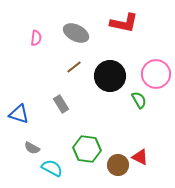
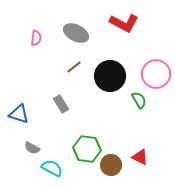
red L-shape: rotated 16 degrees clockwise
brown circle: moved 7 px left
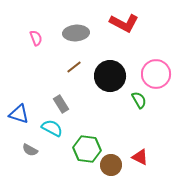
gray ellipse: rotated 30 degrees counterclockwise
pink semicircle: rotated 28 degrees counterclockwise
gray semicircle: moved 2 px left, 2 px down
cyan semicircle: moved 40 px up
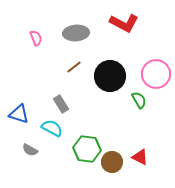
brown circle: moved 1 px right, 3 px up
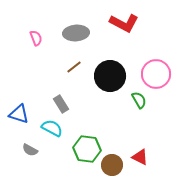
brown circle: moved 3 px down
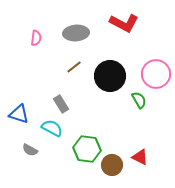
pink semicircle: rotated 28 degrees clockwise
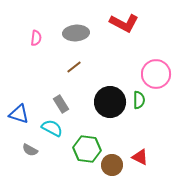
black circle: moved 26 px down
green semicircle: rotated 30 degrees clockwise
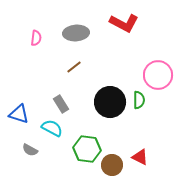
pink circle: moved 2 px right, 1 px down
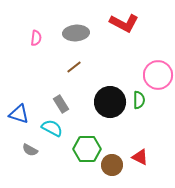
green hexagon: rotated 8 degrees counterclockwise
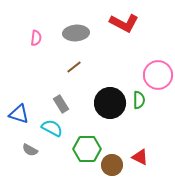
black circle: moved 1 px down
